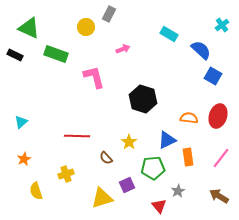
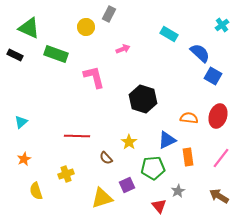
blue semicircle: moved 1 px left, 3 px down
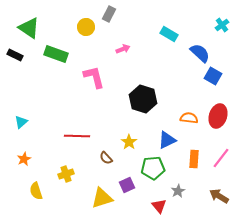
green triangle: rotated 10 degrees clockwise
orange rectangle: moved 6 px right, 2 px down; rotated 12 degrees clockwise
